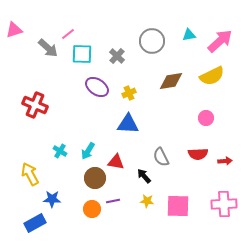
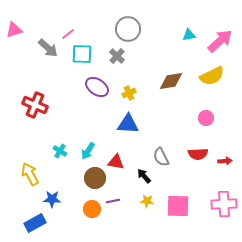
gray circle: moved 24 px left, 12 px up
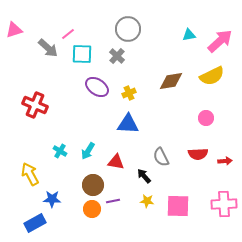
brown circle: moved 2 px left, 7 px down
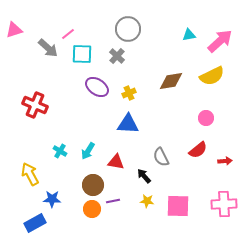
red semicircle: moved 4 px up; rotated 36 degrees counterclockwise
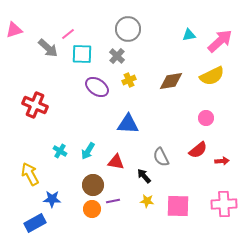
yellow cross: moved 13 px up
red arrow: moved 3 px left
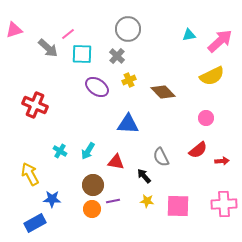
brown diamond: moved 8 px left, 11 px down; rotated 55 degrees clockwise
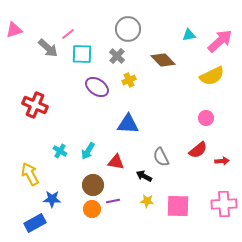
brown diamond: moved 32 px up
black arrow: rotated 21 degrees counterclockwise
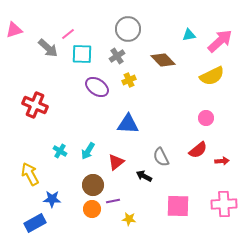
gray cross: rotated 14 degrees clockwise
red triangle: rotated 48 degrees counterclockwise
yellow star: moved 18 px left, 18 px down
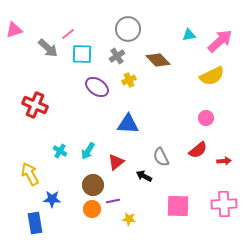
brown diamond: moved 5 px left
red arrow: moved 2 px right
blue rectangle: rotated 70 degrees counterclockwise
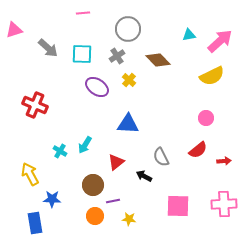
pink line: moved 15 px right, 21 px up; rotated 32 degrees clockwise
yellow cross: rotated 24 degrees counterclockwise
cyan arrow: moved 3 px left, 6 px up
orange circle: moved 3 px right, 7 px down
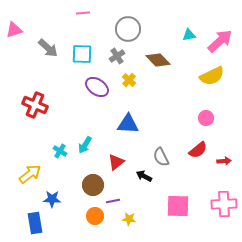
yellow arrow: rotated 80 degrees clockwise
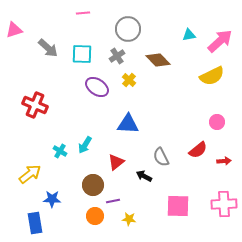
pink circle: moved 11 px right, 4 px down
